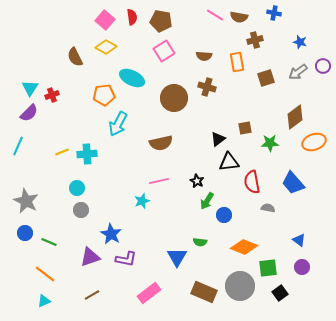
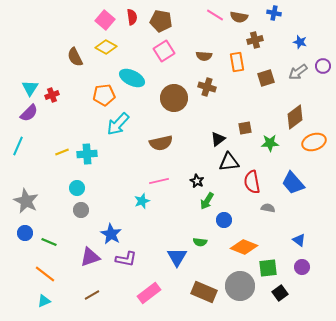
cyan arrow at (118, 124): rotated 15 degrees clockwise
blue circle at (224, 215): moved 5 px down
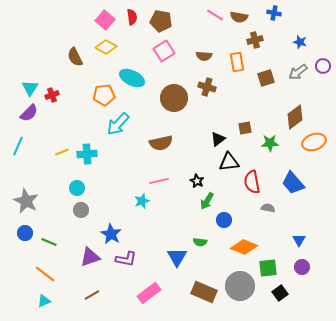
blue triangle at (299, 240): rotated 24 degrees clockwise
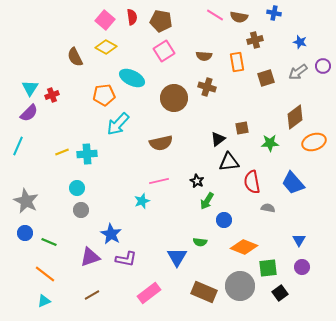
brown square at (245, 128): moved 3 px left
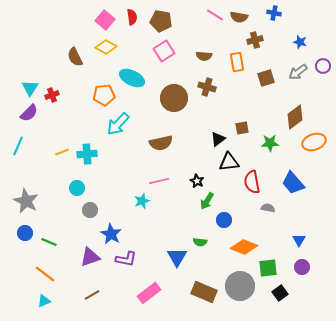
gray circle at (81, 210): moved 9 px right
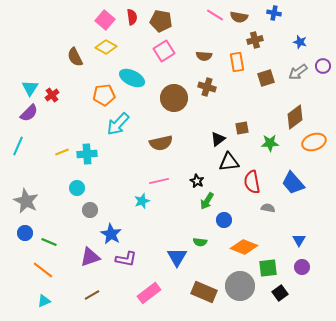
red cross at (52, 95): rotated 16 degrees counterclockwise
orange line at (45, 274): moved 2 px left, 4 px up
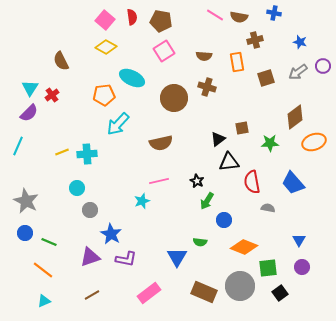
brown semicircle at (75, 57): moved 14 px left, 4 px down
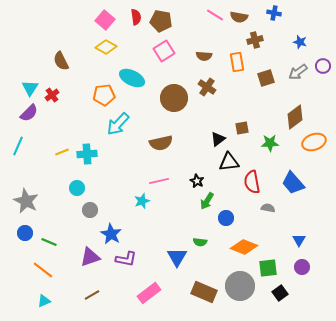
red semicircle at (132, 17): moved 4 px right
brown cross at (207, 87): rotated 18 degrees clockwise
blue circle at (224, 220): moved 2 px right, 2 px up
